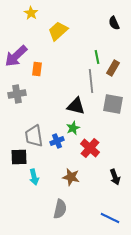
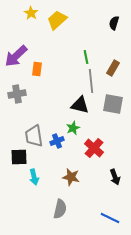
black semicircle: rotated 40 degrees clockwise
yellow trapezoid: moved 1 px left, 11 px up
green line: moved 11 px left
black triangle: moved 4 px right, 1 px up
red cross: moved 4 px right
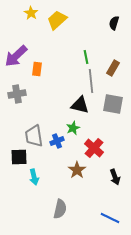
brown star: moved 6 px right, 7 px up; rotated 24 degrees clockwise
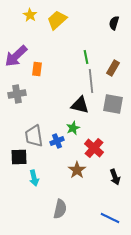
yellow star: moved 1 px left, 2 px down
cyan arrow: moved 1 px down
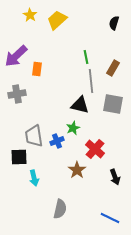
red cross: moved 1 px right, 1 px down
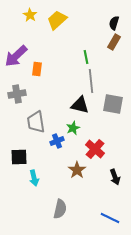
brown rectangle: moved 1 px right, 26 px up
gray trapezoid: moved 2 px right, 14 px up
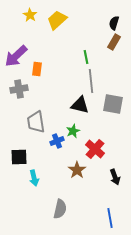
gray cross: moved 2 px right, 5 px up
green star: moved 3 px down
blue line: rotated 54 degrees clockwise
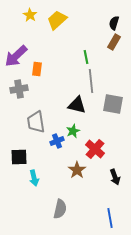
black triangle: moved 3 px left
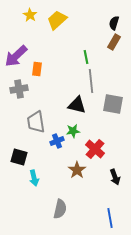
green star: rotated 16 degrees clockwise
black square: rotated 18 degrees clockwise
